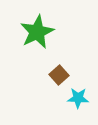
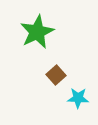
brown square: moved 3 px left
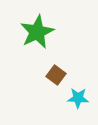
brown square: rotated 12 degrees counterclockwise
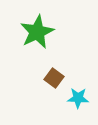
brown square: moved 2 px left, 3 px down
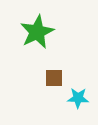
brown square: rotated 36 degrees counterclockwise
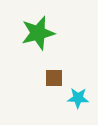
green star: moved 1 px right, 1 px down; rotated 12 degrees clockwise
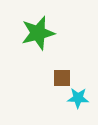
brown square: moved 8 px right
